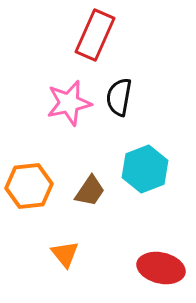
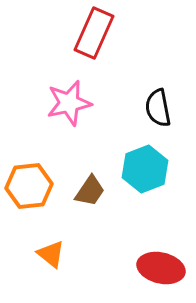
red rectangle: moved 1 px left, 2 px up
black semicircle: moved 39 px right, 11 px down; rotated 21 degrees counterclockwise
orange triangle: moved 14 px left; rotated 12 degrees counterclockwise
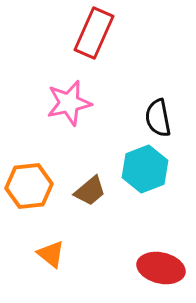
black semicircle: moved 10 px down
brown trapezoid: rotated 16 degrees clockwise
